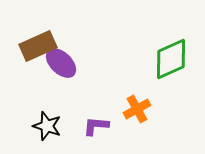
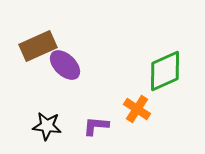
green diamond: moved 6 px left, 12 px down
purple ellipse: moved 4 px right, 2 px down
orange cross: rotated 28 degrees counterclockwise
black star: rotated 12 degrees counterclockwise
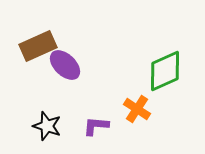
black star: rotated 12 degrees clockwise
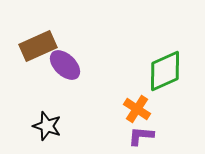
purple L-shape: moved 45 px right, 10 px down
